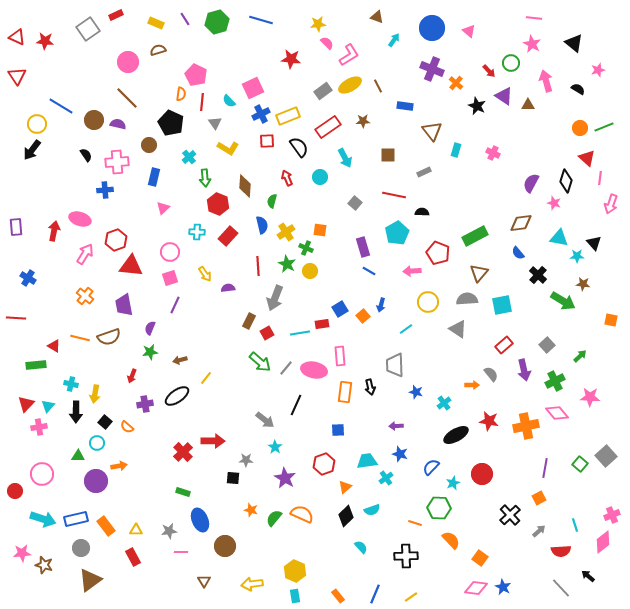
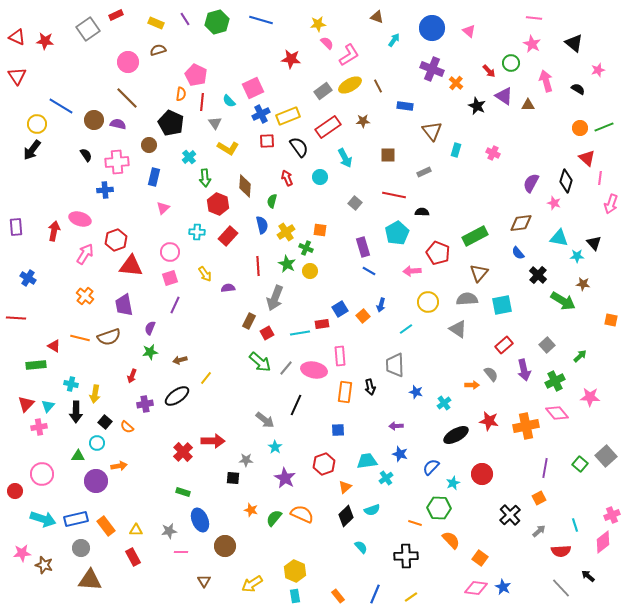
brown triangle at (90, 580): rotated 40 degrees clockwise
yellow arrow at (252, 584): rotated 25 degrees counterclockwise
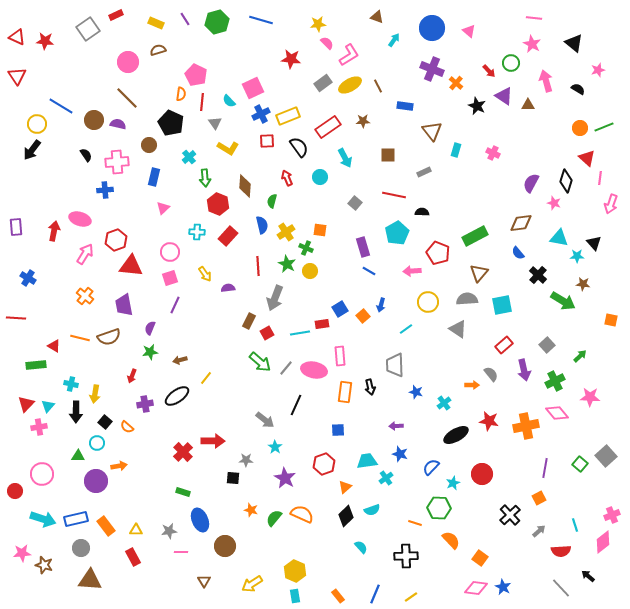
gray rectangle at (323, 91): moved 8 px up
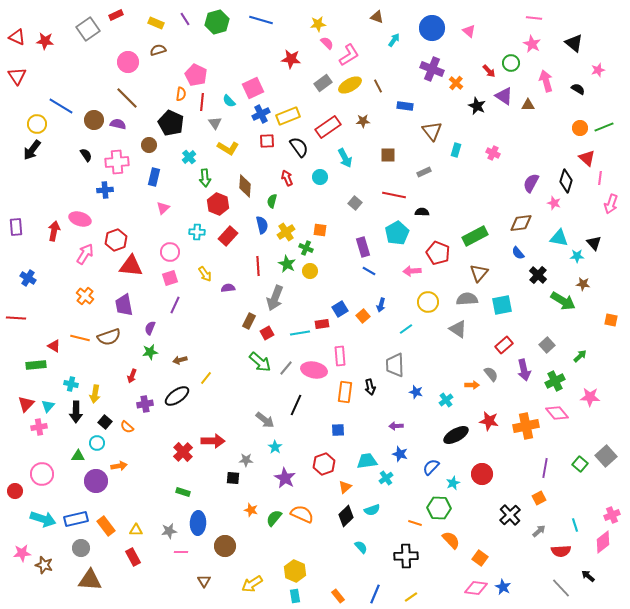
cyan cross at (444, 403): moved 2 px right, 3 px up
blue ellipse at (200, 520): moved 2 px left, 3 px down; rotated 25 degrees clockwise
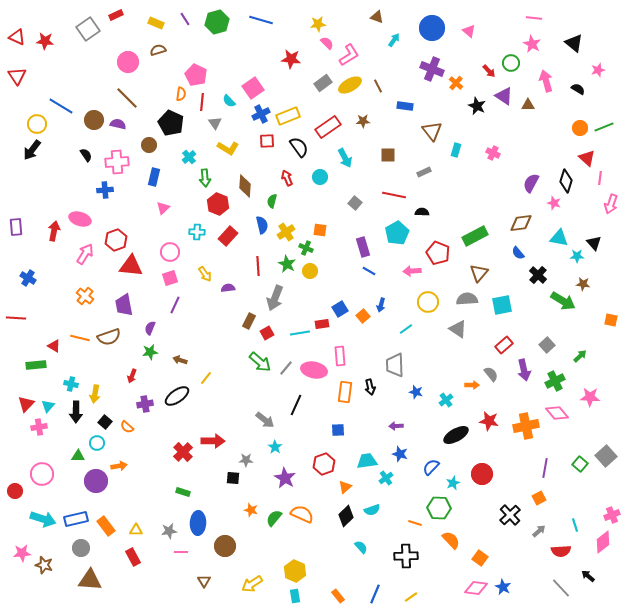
pink square at (253, 88): rotated 10 degrees counterclockwise
brown arrow at (180, 360): rotated 32 degrees clockwise
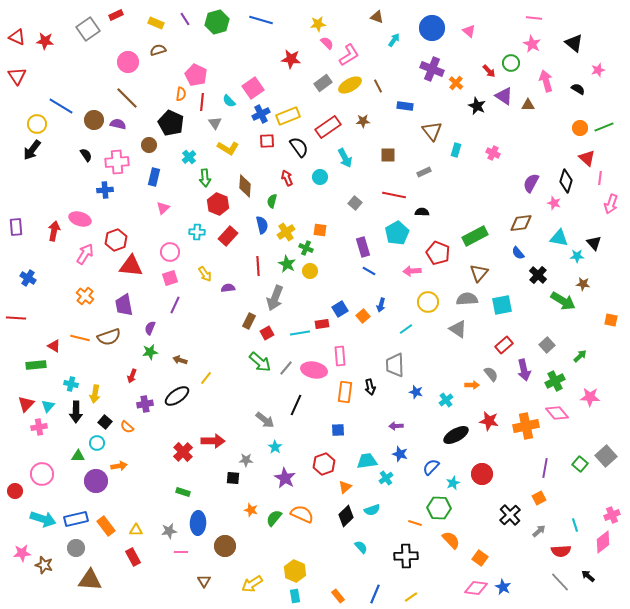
gray circle at (81, 548): moved 5 px left
gray line at (561, 588): moved 1 px left, 6 px up
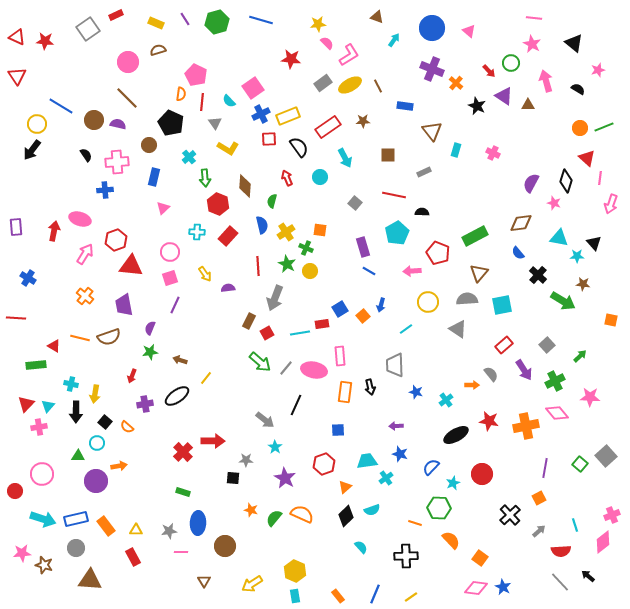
red square at (267, 141): moved 2 px right, 2 px up
purple arrow at (524, 370): rotated 20 degrees counterclockwise
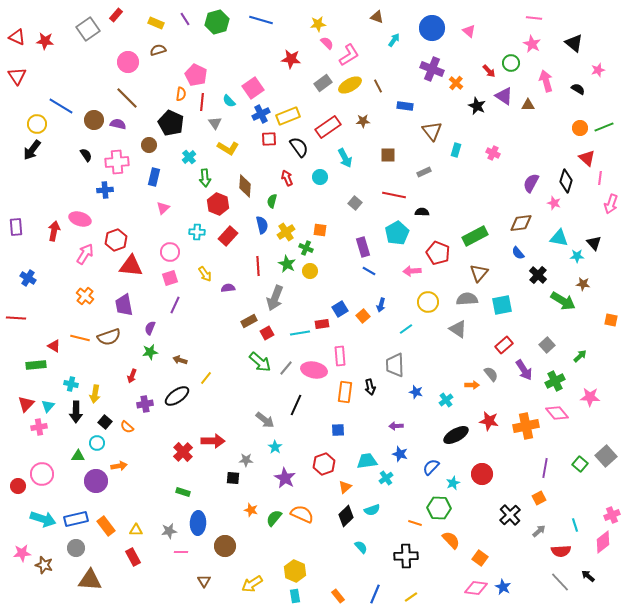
red rectangle at (116, 15): rotated 24 degrees counterclockwise
brown rectangle at (249, 321): rotated 35 degrees clockwise
red circle at (15, 491): moved 3 px right, 5 px up
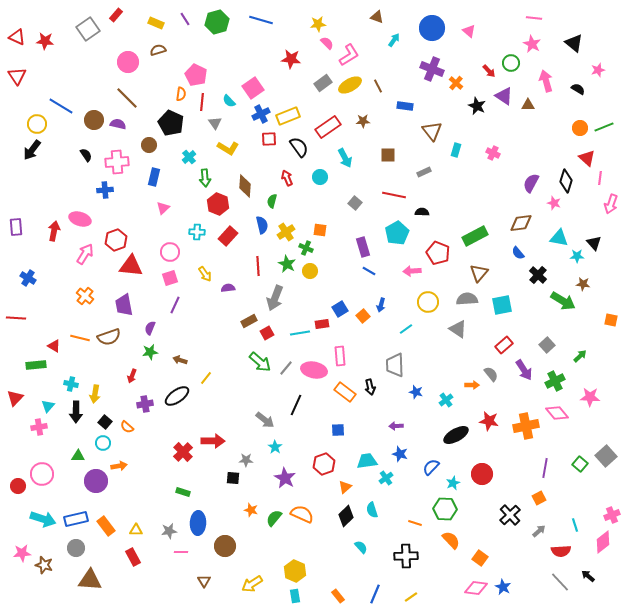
orange rectangle at (345, 392): rotated 60 degrees counterclockwise
red triangle at (26, 404): moved 11 px left, 6 px up
cyan circle at (97, 443): moved 6 px right
green hexagon at (439, 508): moved 6 px right, 1 px down
cyan semicircle at (372, 510): rotated 91 degrees clockwise
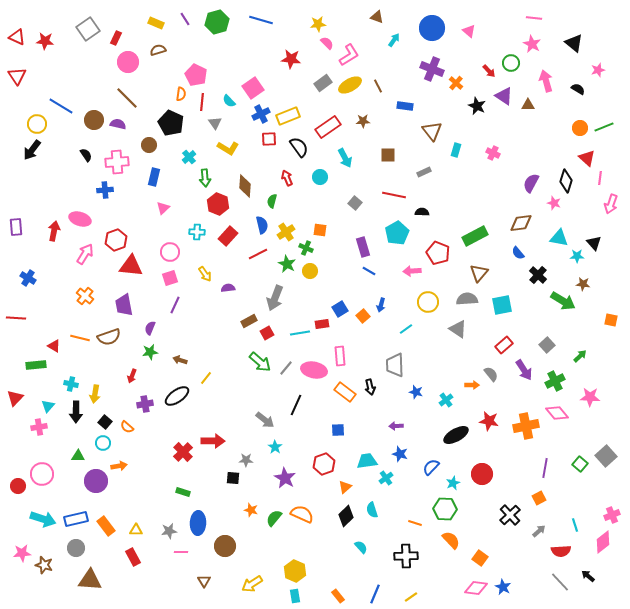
red rectangle at (116, 15): moved 23 px down; rotated 16 degrees counterclockwise
red line at (258, 266): moved 12 px up; rotated 66 degrees clockwise
